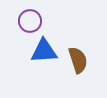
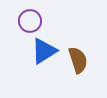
blue triangle: rotated 28 degrees counterclockwise
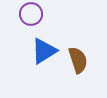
purple circle: moved 1 px right, 7 px up
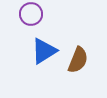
brown semicircle: rotated 40 degrees clockwise
